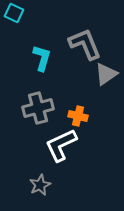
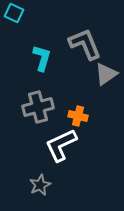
gray cross: moved 1 px up
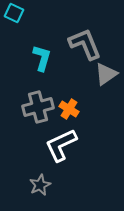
orange cross: moved 9 px left, 7 px up; rotated 18 degrees clockwise
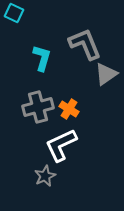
gray star: moved 5 px right, 9 px up
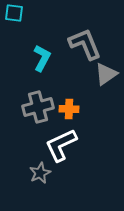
cyan square: rotated 18 degrees counterclockwise
cyan L-shape: rotated 12 degrees clockwise
orange cross: rotated 30 degrees counterclockwise
gray star: moved 5 px left, 3 px up
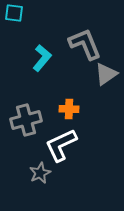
cyan L-shape: rotated 12 degrees clockwise
gray cross: moved 12 px left, 13 px down
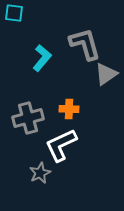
gray L-shape: rotated 6 degrees clockwise
gray cross: moved 2 px right, 2 px up
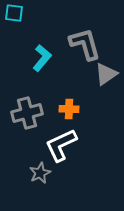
gray cross: moved 1 px left, 5 px up
